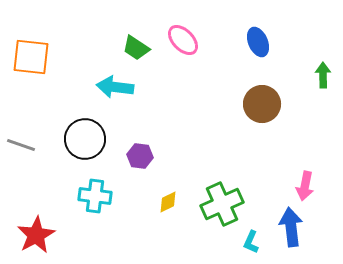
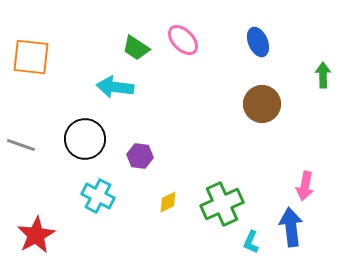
cyan cross: moved 3 px right; rotated 20 degrees clockwise
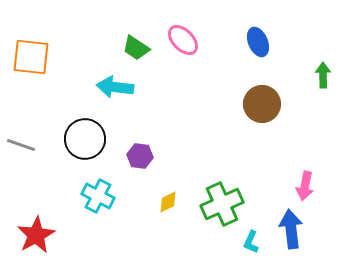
blue arrow: moved 2 px down
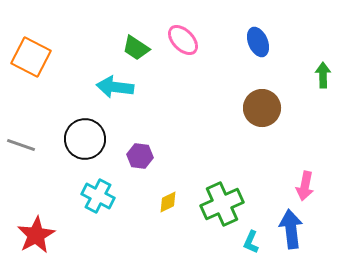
orange square: rotated 21 degrees clockwise
brown circle: moved 4 px down
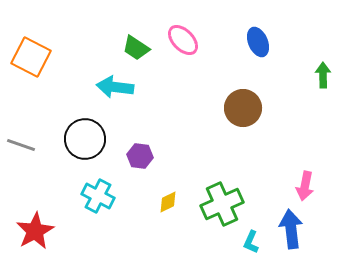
brown circle: moved 19 px left
red star: moved 1 px left, 4 px up
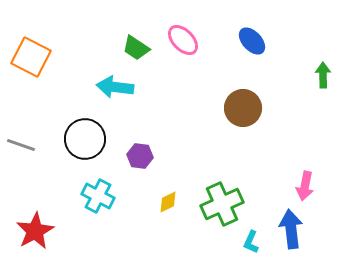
blue ellipse: moved 6 px left, 1 px up; rotated 20 degrees counterclockwise
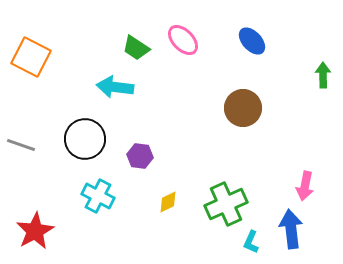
green cross: moved 4 px right
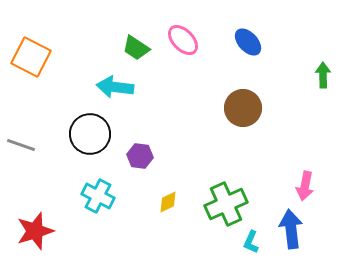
blue ellipse: moved 4 px left, 1 px down
black circle: moved 5 px right, 5 px up
red star: rotated 12 degrees clockwise
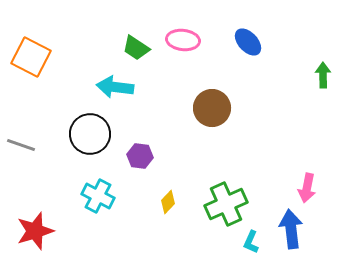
pink ellipse: rotated 40 degrees counterclockwise
brown circle: moved 31 px left
pink arrow: moved 2 px right, 2 px down
yellow diamond: rotated 20 degrees counterclockwise
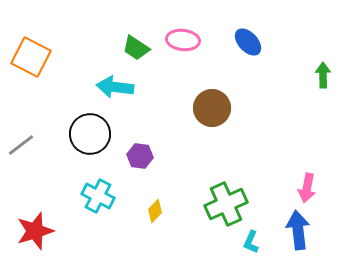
gray line: rotated 56 degrees counterclockwise
yellow diamond: moved 13 px left, 9 px down
blue arrow: moved 7 px right, 1 px down
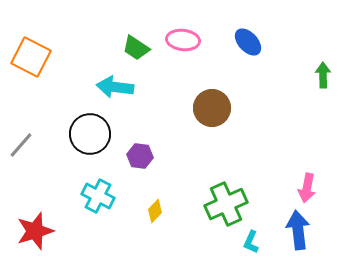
gray line: rotated 12 degrees counterclockwise
